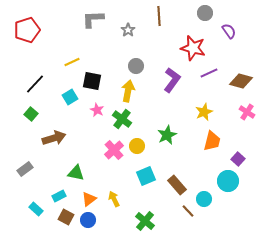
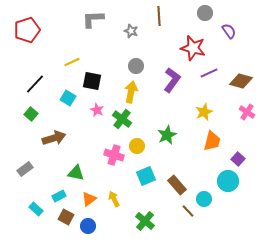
gray star at (128, 30): moved 3 px right, 1 px down; rotated 16 degrees counterclockwise
yellow arrow at (128, 91): moved 3 px right, 1 px down
cyan square at (70, 97): moved 2 px left, 1 px down; rotated 28 degrees counterclockwise
pink cross at (114, 150): moved 5 px down; rotated 30 degrees counterclockwise
blue circle at (88, 220): moved 6 px down
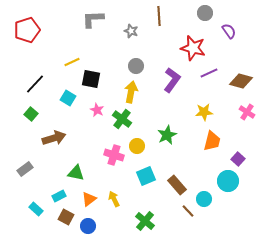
black square at (92, 81): moved 1 px left, 2 px up
yellow star at (204, 112): rotated 18 degrees clockwise
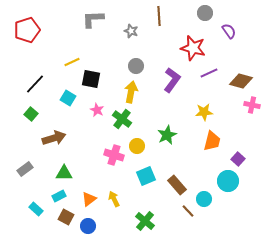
pink cross at (247, 112): moved 5 px right, 7 px up; rotated 21 degrees counterclockwise
green triangle at (76, 173): moved 12 px left; rotated 12 degrees counterclockwise
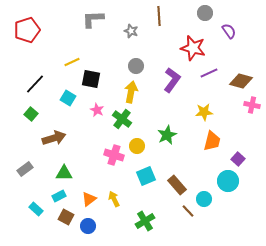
green cross at (145, 221): rotated 18 degrees clockwise
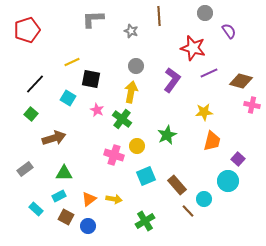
yellow arrow at (114, 199): rotated 126 degrees clockwise
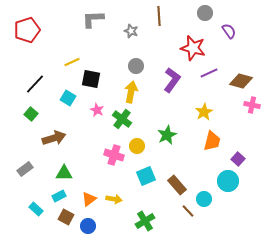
yellow star at (204, 112): rotated 24 degrees counterclockwise
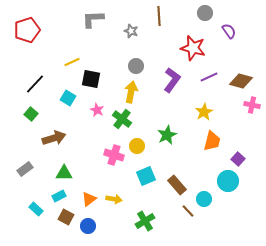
purple line at (209, 73): moved 4 px down
